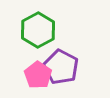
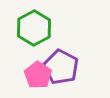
green hexagon: moved 4 px left, 2 px up
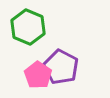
green hexagon: moved 6 px left, 1 px up; rotated 8 degrees counterclockwise
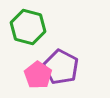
green hexagon: rotated 8 degrees counterclockwise
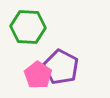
green hexagon: rotated 12 degrees counterclockwise
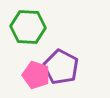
pink pentagon: moved 2 px left; rotated 16 degrees counterclockwise
